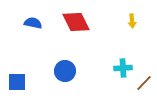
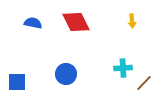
blue circle: moved 1 px right, 3 px down
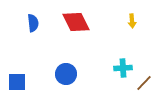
blue semicircle: rotated 72 degrees clockwise
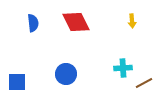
brown line: rotated 18 degrees clockwise
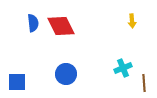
red diamond: moved 15 px left, 4 px down
cyan cross: rotated 18 degrees counterclockwise
brown line: rotated 66 degrees counterclockwise
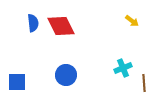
yellow arrow: rotated 48 degrees counterclockwise
blue circle: moved 1 px down
